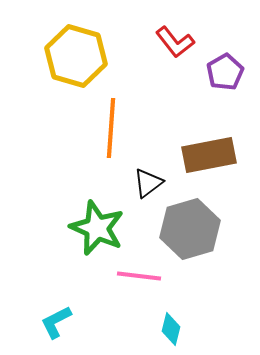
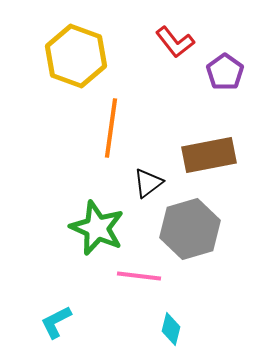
yellow hexagon: rotated 4 degrees clockwise
purple pentagon: rotated 6 degrees counterclockwise
orange line: rotated 4 degrees clockwise
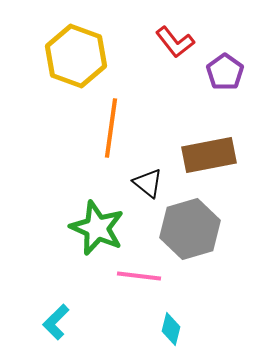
black triangle: rotated 44 degrees counterclockwise
cyan L-shape: rotated 18 degrees counterclockwise
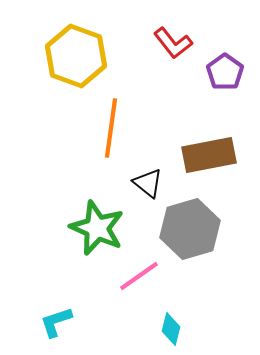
red L-shape: moved 2 px left, 1 px down
pink line: rotated 42 degrees counterclockwise
cyan L-shape: rotated 27 degrees clockwise
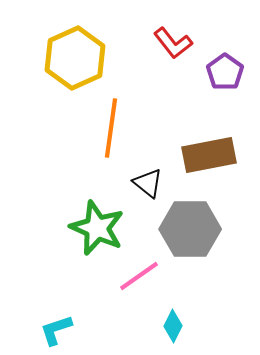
yellow hexagon: moved 1 px left, 2 px down; rotated 16 degrees clockwise
gray hexagon: rotated 16 degrees clockwise
cyan L-shape: moved 8 px down
cyan diamond: moved 2 px right, 3 px up; rotated 12 degrees clockwise
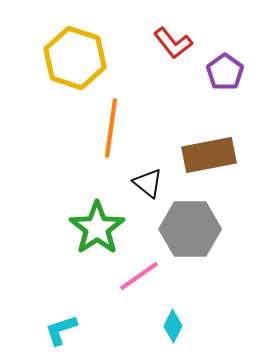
yellow hexagon: rotated 18 degrees counterclockwise
green star: rotated 14 degrees clockwise
cyan L-shape: moved 5 px right
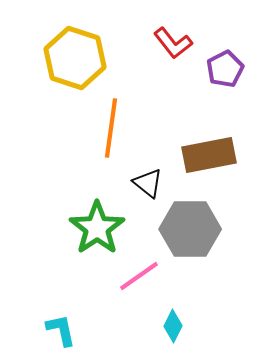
purple pentagon: moved 3 px up; rotated 9 degrees clockwise
cyan L-shape: rotated 96 degrees clockwise
